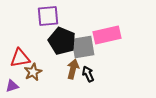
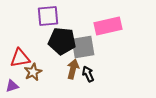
pink rectangle: moved 1 px right, 9 px up
black pentagon: rotated 16 degrees counterclockwise
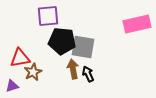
pink rectangle: moved 29 px right, 2 px up
gray square: rotated 20 degrees clockwise
brown arrow: rotated 24 degrees counterclockwise
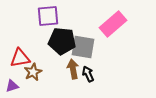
pink rectangle: moved 24 px left; rotated 28 degrees counterclockwise
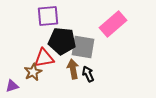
red triangle: moved 24 px right
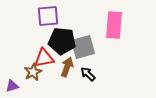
pink rectangle: moved 1 px right, 1 px down; rotated 44 degrees counterclockwise
gray square: rotated 25 degrees counterclockwise
brown arrow: moved 6 px left, 2 px up; rotated 30 degrees clockwise
black arrow: rotated 21 degrees counterclockwise
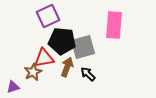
purple square: rotated 20 degrees counterclockwise
purple triangle: moved 1 px right, 1 px down
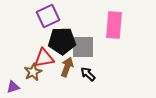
black pentagon: rotated 8 degrees counterclockwise
gray square: rotated 15 degrees clockwise
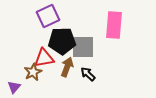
purple triangle: moved 1 px right; rotated 32 degrees counterclockwise
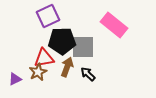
pink rectangle: rotated 56 degrees counterclockwise
brown star: moved 5 px right
purple triangle: moved 1 px right, 8 px up; rotated 24 degrees clockwise
